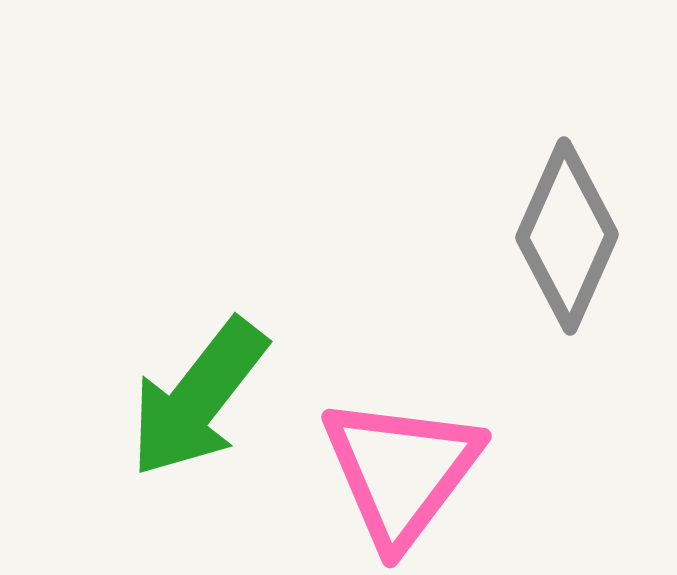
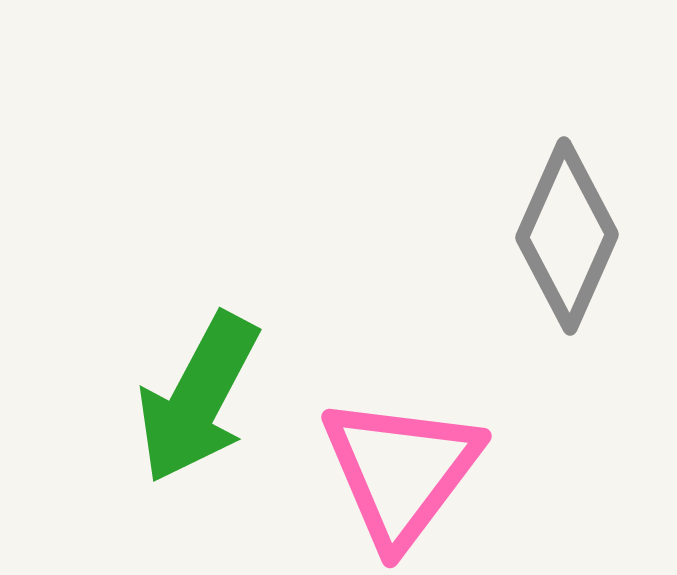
green arrow: rotated 10 degrees counterclockwise
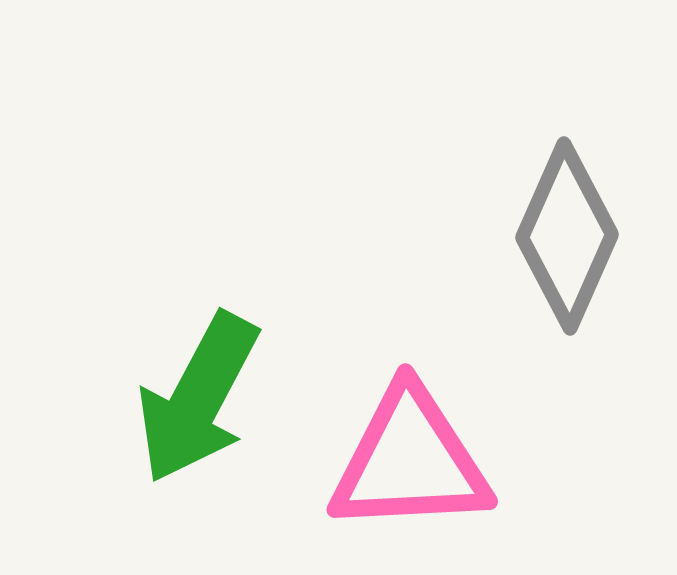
pink triangle: moved 9 px right, 10 px up; rotated 50 degrees clockwise
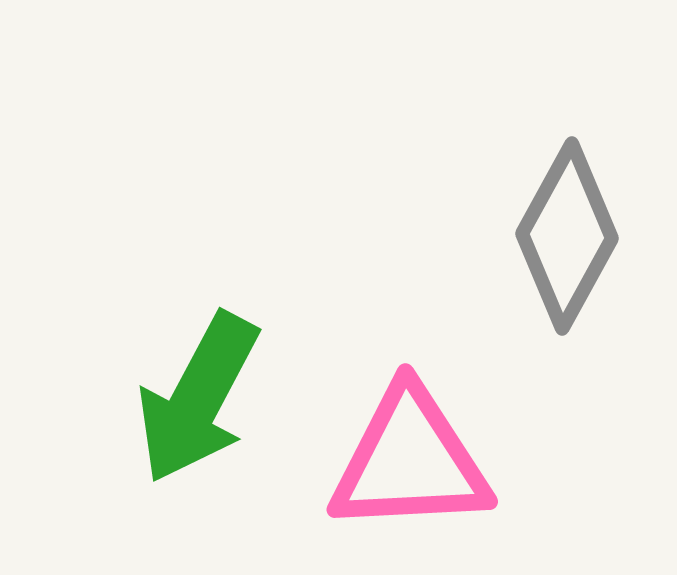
gray diamond: rotated 5 degrees clockwise
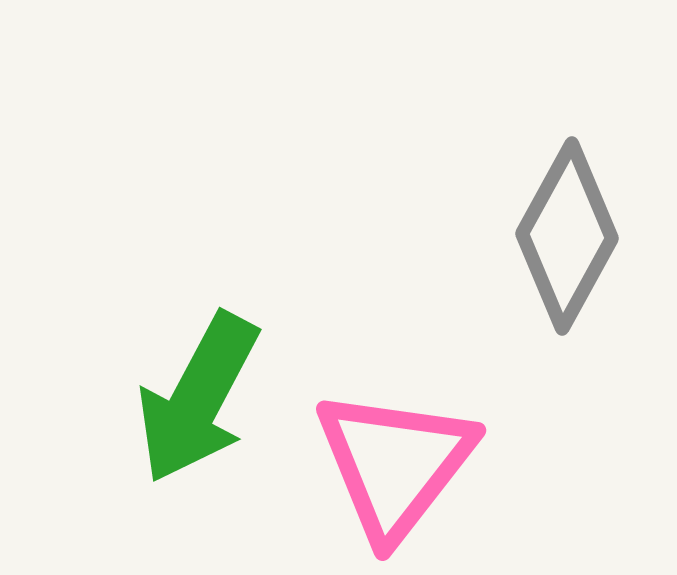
pink triangle: moved 15 px left, 3 px down; rotated 49 degrees counterclockwise
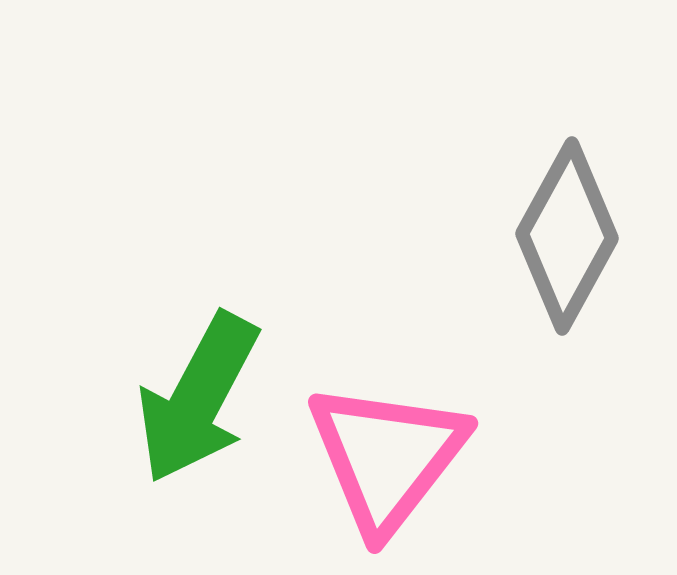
pink triangle: moved 8 px left, 7 px up
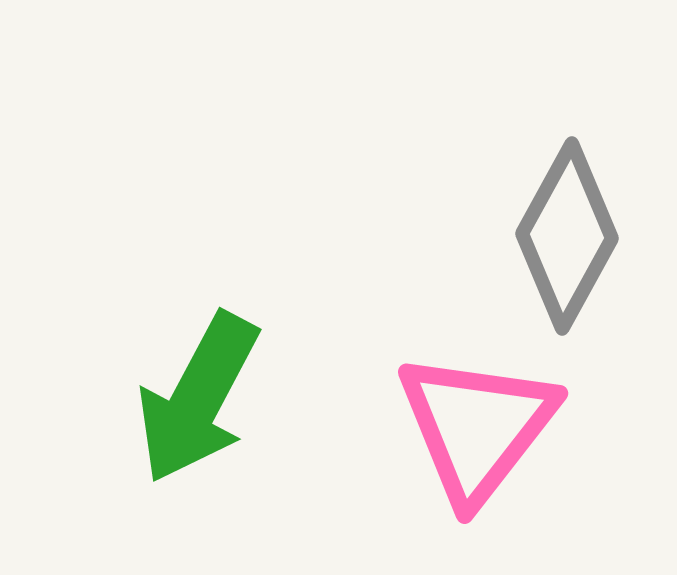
pink triangle: moved 90 px right, 30 px up
